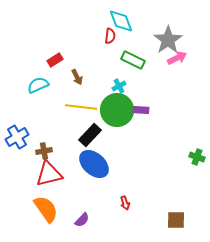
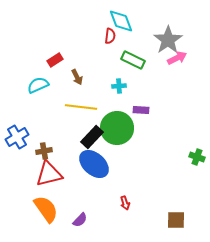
cyan cross: rotated 24 degrees clockwise
green circle: moved 18 px down
black rectangle: moved 2 px right, 2 px down
purple semicircle: moved 2 px left
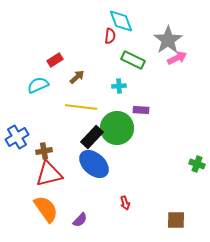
brown arrow: rotated 105 degrees counterclockwise
green cross: moved 7 px down
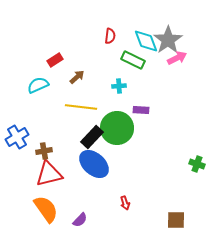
cyan diamond: moved 25 px right, 20 px down
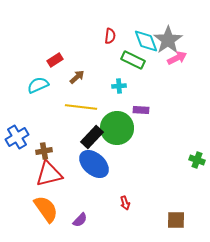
green cross: moved 4 px up
